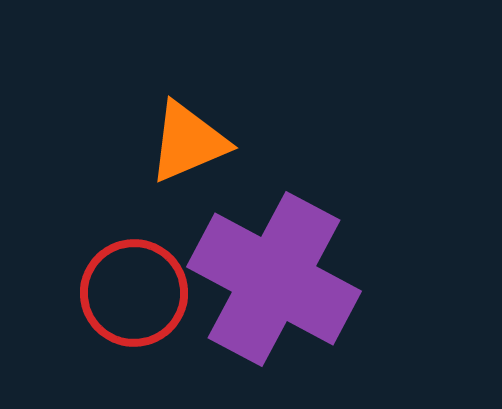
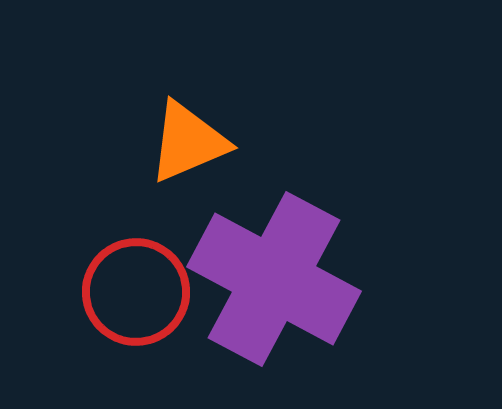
red circle: moved 2 px right, 1 px up
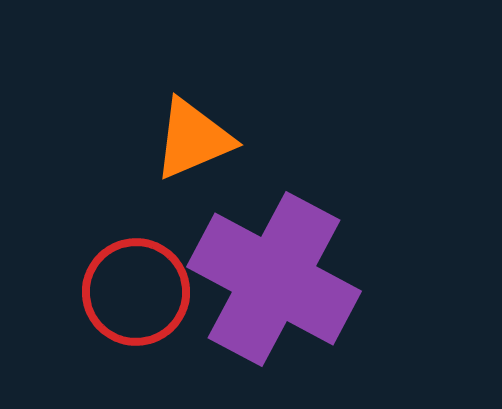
orange triangle: moved 5 px right, 3 px up
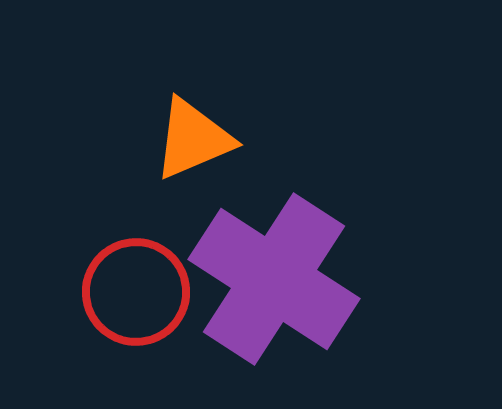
purple cross: rotated 5 degrees clockwise
